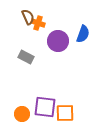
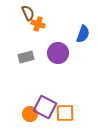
brown semicircle: moved 4 px up
orange cross: moved 1 px down
purple circle: moved 12 px down
gray rectangle: rotated 42 degrees counterclockwise
purple square: rotated 20 degrees clockwise
orange circle: moved 8 px right
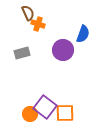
purple circle: moved 5 px right, 3 px up
gray rectangle: moved 4 px left, 4 px up
purple square: rotated 10 degrees clockwise
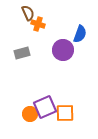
blue semicircle: moved 3 px left
purple square: rotated 30 degrees clockwise
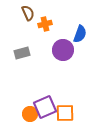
orange cross: moved 7 px right; rotated 32 degrees counterclockwise
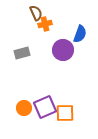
brown semicircle: moved 8 px right
orange circle: moved 6 px left, 6 px up
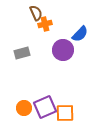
blue semicircle: rotated 24 degrees clockwise
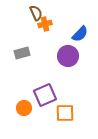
purple circle: moved 5 px right, 6 px down
purple square: moved 12 px up
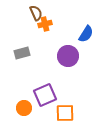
blue semicircle: moved 6 px right; rotated 12 degrees counterclockwise
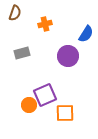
brown semicircle: moved 21 px left; rotated 42 degrees clockwise
orange circle: moved 5 px right, 3 px up
